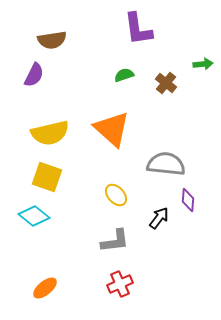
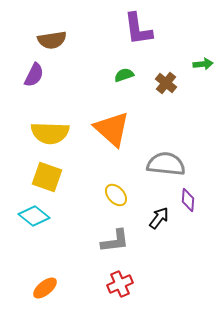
yellow semicircle: rotated 15 degrees clockwise
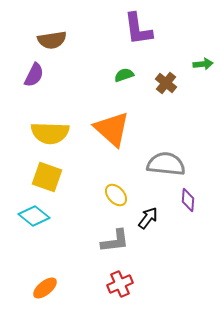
black arrow: moved 11 px left
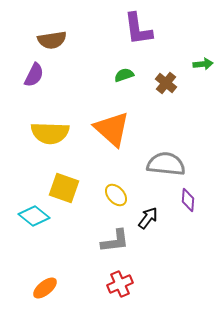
yellow square: moved 17 px right, 11 px down
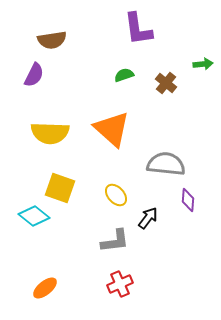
yellow square: moved 4 px left
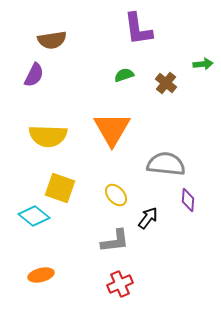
orange triangle: rotated 18 degrees clockwise
yellow semicircle: moved 2 px left, 3 px down
orange ellipse: moved 4 px left, 13 px up; rotated 25 degrees clockwise
